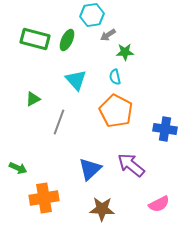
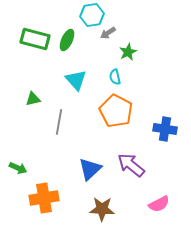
gray arrow: moved 2 px up
green star: moved 3 px right; rotated 24 degrees counterclockwise
green triangle: rotated 14 degrees clockwise
gray line: rotated 10 degrees counterclockwise
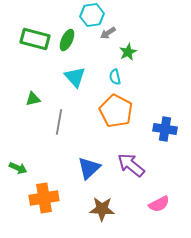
cyan triangle: moved 1 px left, 3 px up
blue triangle: moved 1 px left, 1 px up
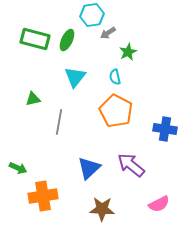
cyan triangle: rotated 20 degrees clockwise
orange cross: moved 1 px left, 2 px up
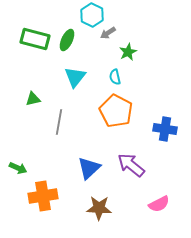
cyan hexagon: rotated 25 degrees counterclockwise
brown star: moved 3 px left, 1 px up
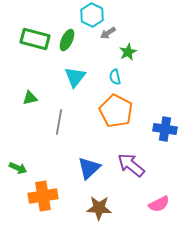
green triangle: moved 3 px left, 1 px up
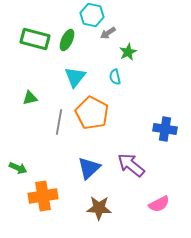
cyan hexagon: rotated 15 degrees counterclockwise
orange pentagon: moved 24 px left, 2 px down
